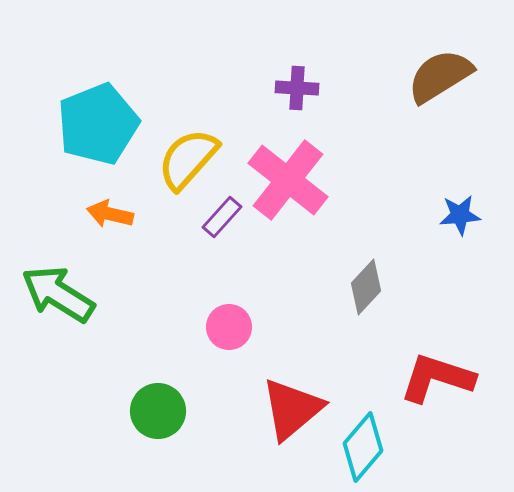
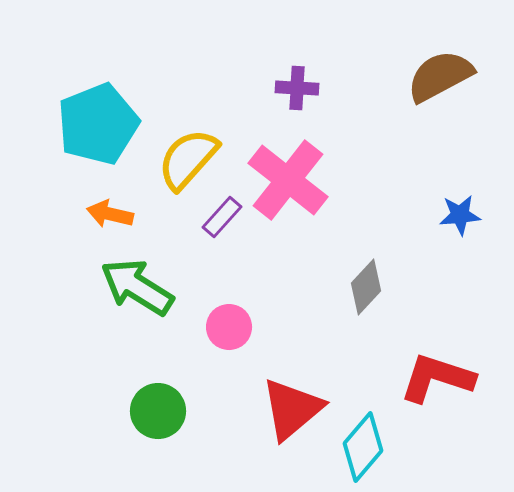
brown semicircle: rotated 4 degrees clockwise
green arrow: moved 79 px right, 7 px up
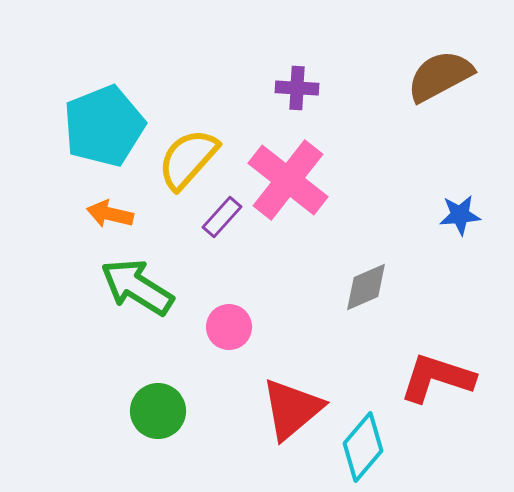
cyan pentagon: moved 6 px right, 2 px down
gray diamond: rotated 24 degrees clockwise
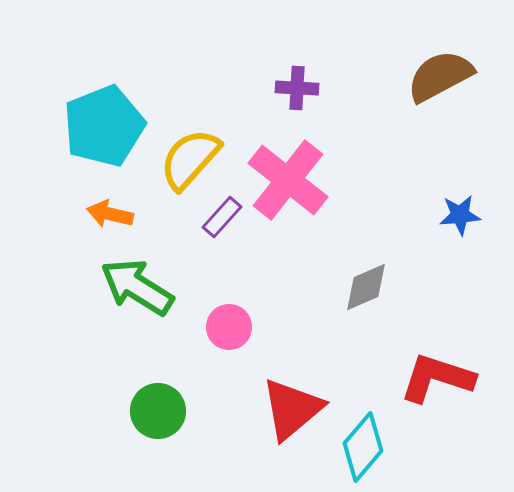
yellow semicircle: moved 2 px right
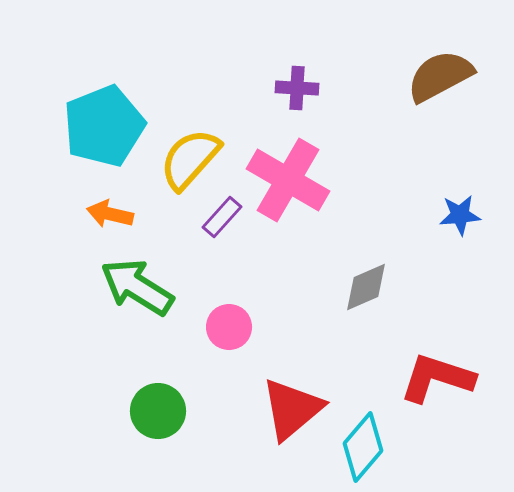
pink cross: rotated 8 degrees counterclockwise
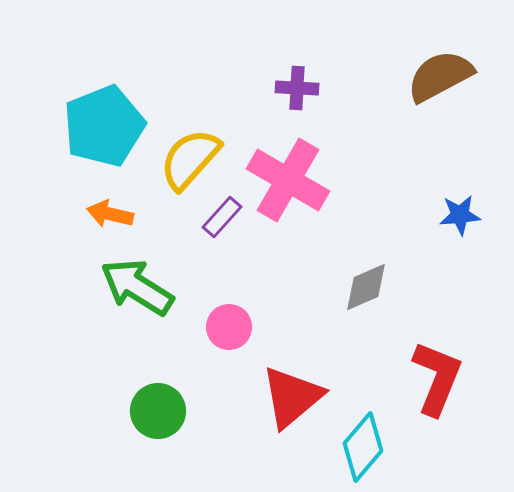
red L-shape: rotated 94 degrees clockwise
red triangle: moved 12 px up
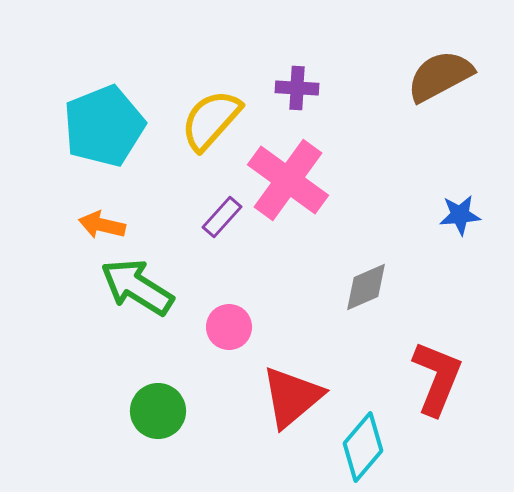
yellow semicircle: moved 21 px right, 39 px up
pink cross: rotated 6 degrees clockwise
orange arrow: moved 8 px left, 11 px down
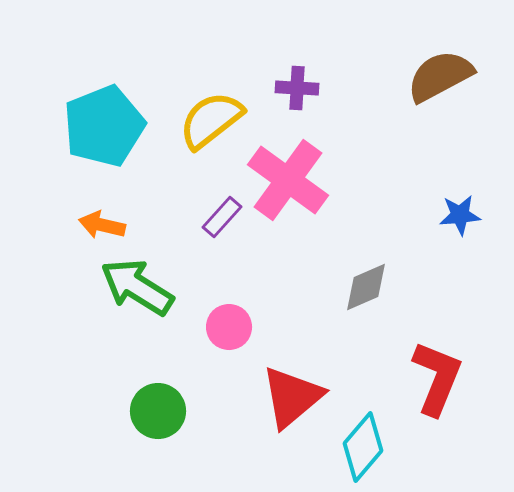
yellow semicircle: rotated 10 degrees clockwise
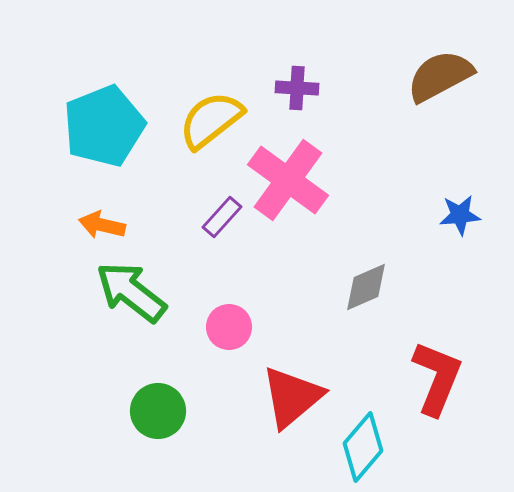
green arrow: moved 6 px left, 5 px down; rotated 6 degrees clockwise
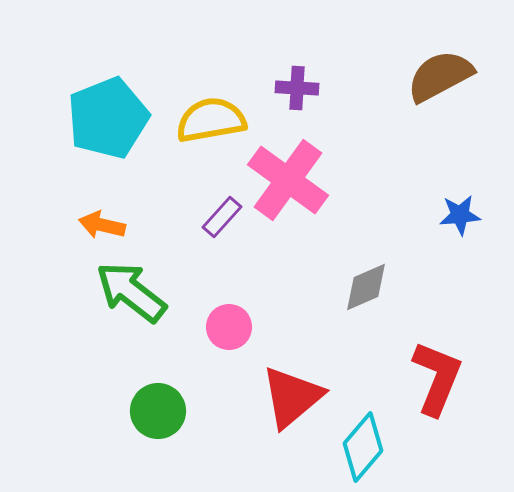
yellow semicircle: rotated 28 degrees clockwise
cyan pentagon: moved 4 px right, 8 px up
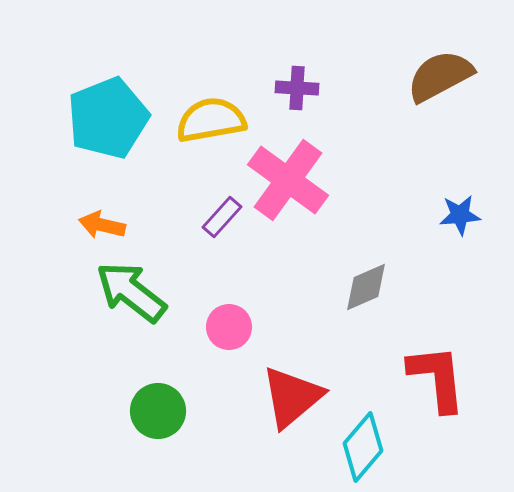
red L-shape: rotated 28 degrees counterclockwise
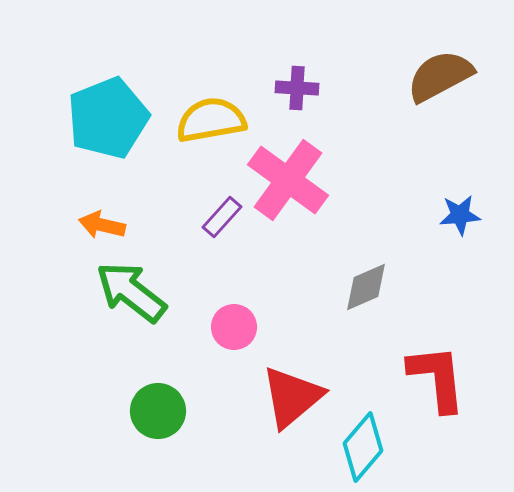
pink circle: moved 5 px right
